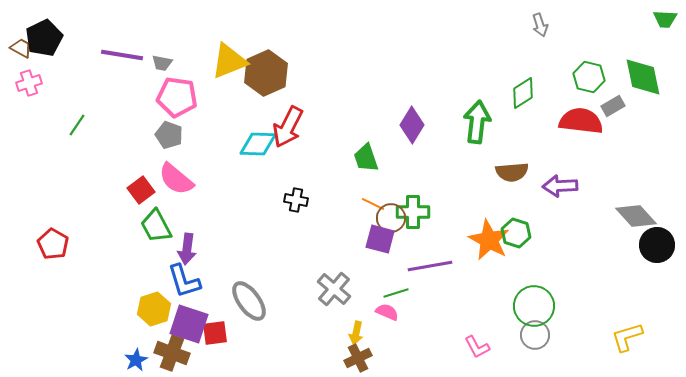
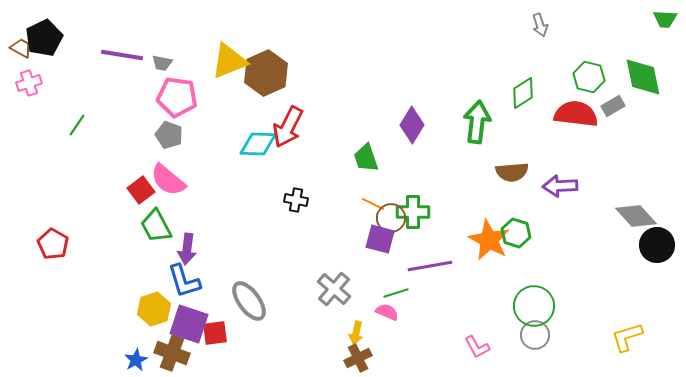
red semicircle at (581, 121): moved 5 px left, 7 px up
pink semicircle at (176, 179): moved 8 px left, 1 px down
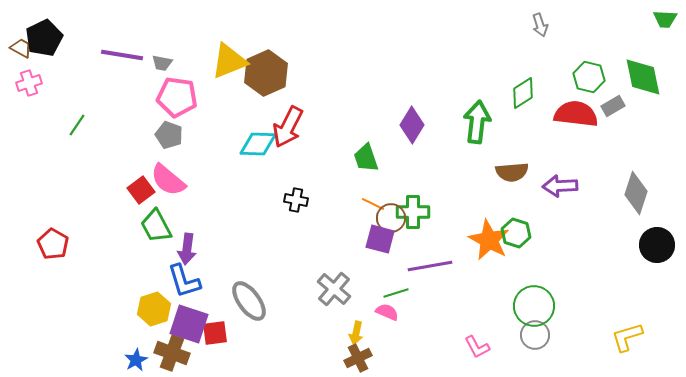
gray diamond at (636, 216): moved 23 px up; rotated 60 degrees clockwise
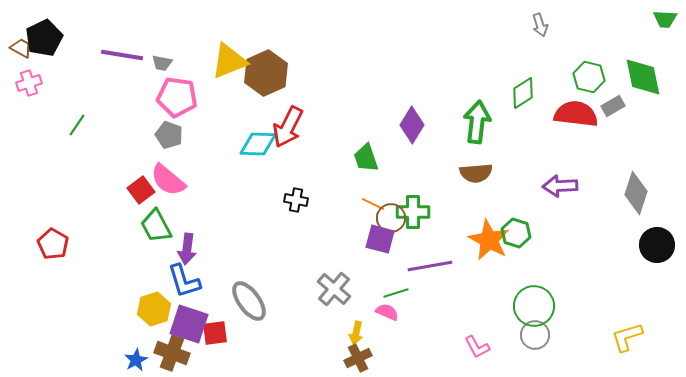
brown semicircle at (512, 172): moved 36 px left, 1 px down
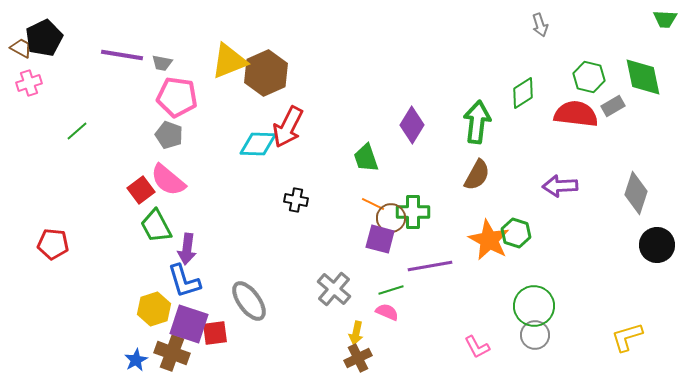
green line at (77, 125): moved 6 px down; rotated 15 degrees clockwise
brown semicircle at (476, 173): moved 1 px right, 2 px down; rotated 56 degrees counterclockwise
red pentagon at (53, 244): rotated 24 degrees counterclockwise
green line at (396, 293): moved 5 px left, 3 px up
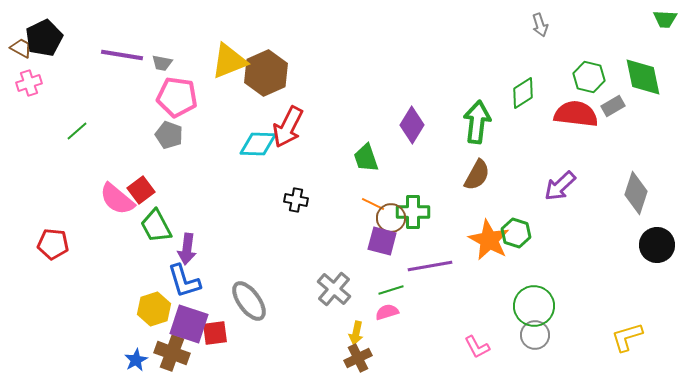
pink semicircle at (168, 180): moved 51 px left, 19 px down
purple arrow at (560, 186): rotated 40 degrees counterclockwise
purple square at (380, 239): moved 2 px right, 2 px down
pink semicircle at (387, 312): rotated 40 degrees counterclockwise
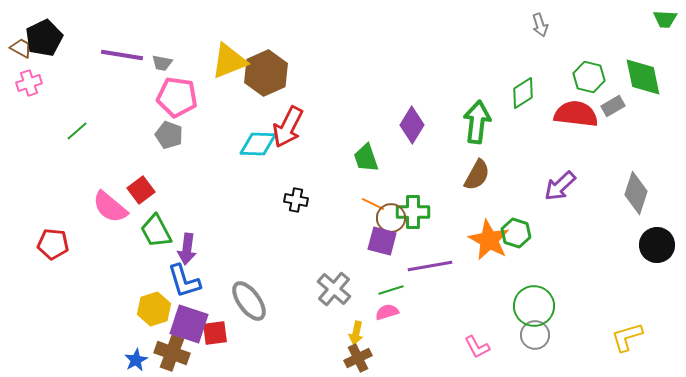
pink semicircle at (117, 199): moved 7 px left, 8 px down
green trapezoid at (156, 226): moved 5 px down
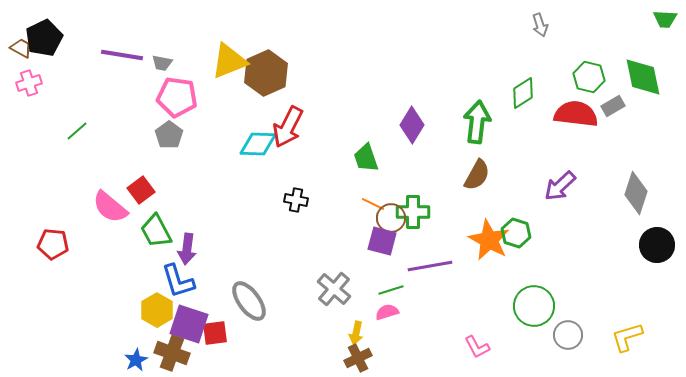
gray pentagon at (169, 135): rotated 16 degrees clockwise
blue L-shape at (184, 281): moved 6 px left
yellow hexagon at (154, 309): moved 3 px right, 1 px down; rotated 12 degrees counterclockwise
gray circle at (535, 335): moved 33 px right
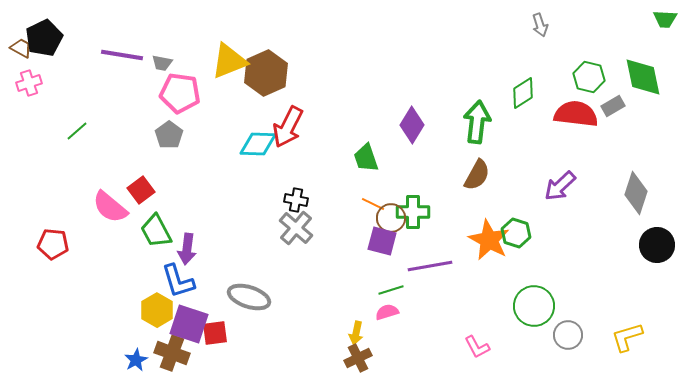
pink pentagon at (177, 97): moved 3 px right, 4 px up
gray cross at (334, 289): moved 38 px left, 61 px up
gray ellipse at (249, 301): moved 4 px up; rotated 36 degrees counterclockwise
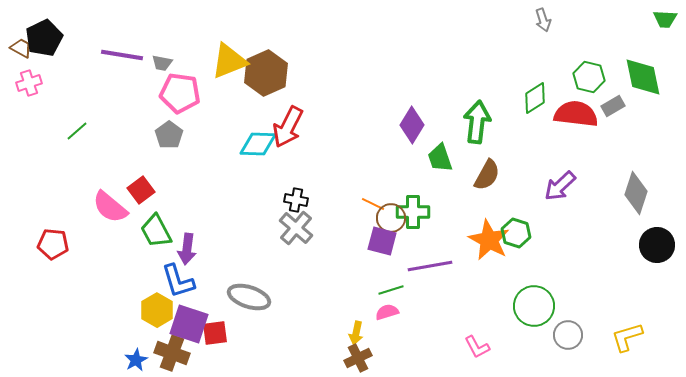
gray arrow at (540, 25): moved 3 px right, 5 px up
green diamond at (523, 93): moved 12 px right, 5 px down
green trapezoid at (366, 158): moved 74 px right
brown semicircle at (477, 175): moved 10 px right
